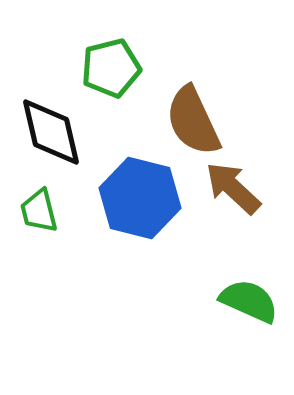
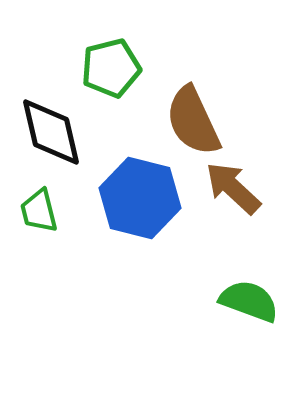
green semicircle: rotated 4 degrees counterclockwise
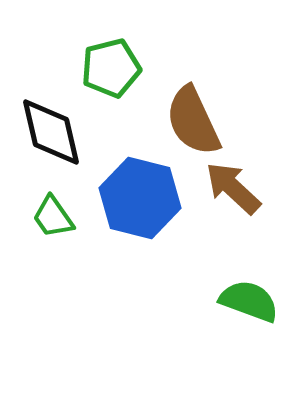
green trapezoid: moved 14 px right, 6 px down; rotated 21 degrees counterclockwise
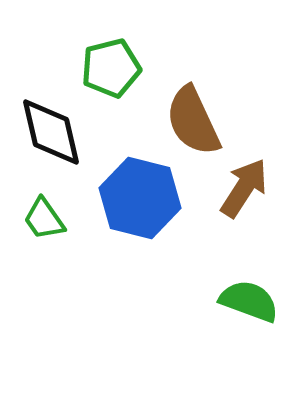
brown arrow: moved 11 px right; rotated 80 degrees clockwise
green trapezoid: moved 9 px left, 2 px down
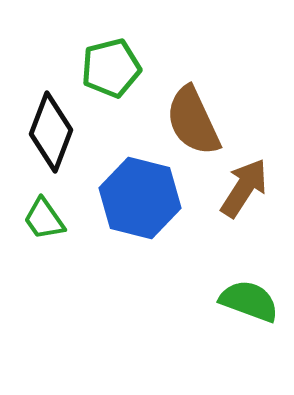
black diamond: rotated 34 degrees clockwise
